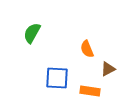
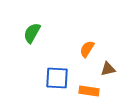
orange semicircle: rotated 54 degrees clockwise
brown triangle: rotated 14 degrees clockwise
orange rectangle: moved 1 px left
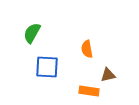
orange semicircle: rotated 42 degrees counterclockwise
brown triangle: moved 6 px down
blue square: moved 10 px left, 11 px up
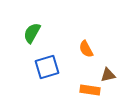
orange semicircle: moved 1 px left; rotated 18 degrees counterclockwise
blue square: rotated 20 degrees counterclockwise
orange rectangle: moved 1 px right, 1 px up
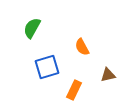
green semicircle: moved 5 px up
orange semicircle: moved 4 px left, 2 px up
orange rectangle: moved 16 px left; rotated 72 degrees counterclockwise
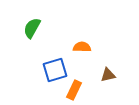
orange semicircle: rotated 120 degrees clockwise
blue square: moved 8 px right, 3 px down
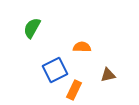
blue square: rotated 10 degrees counterclockwise
